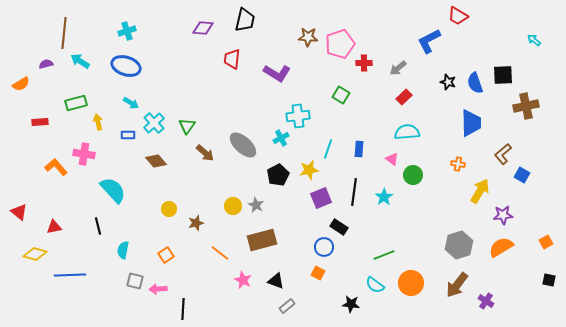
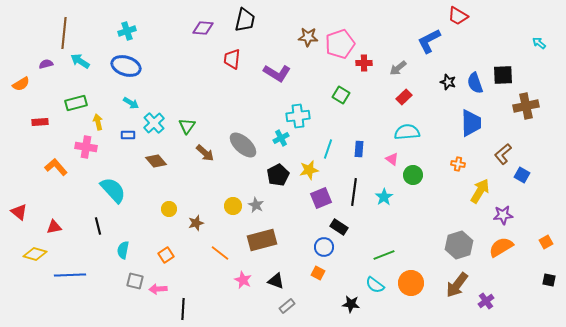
cyan arrow at (534, 40): moved 5 px right, 3 px down
pink cross at (84, 154): moved 2 px right, 7 px up
purple cross at (486, 301): rotated 21 degrees clockwise
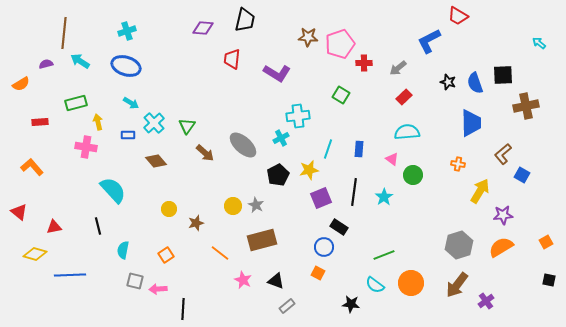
orange L-shape at (56, 167): moved 24 px left
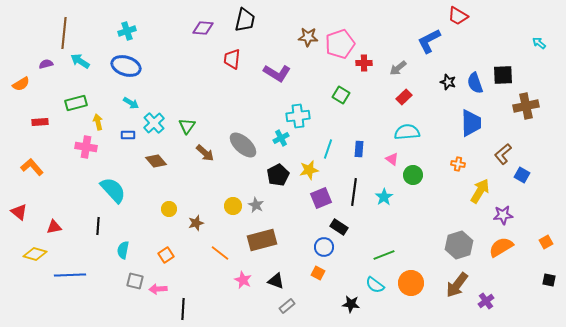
black line at (98, 226): rotated 18 degrees clockwise
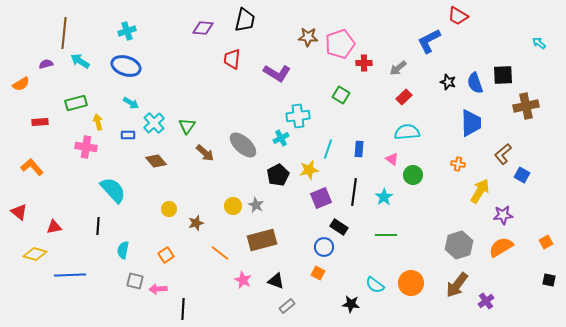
green line at (384, 255): moved 2 px right, 20 px up; rotated 20 degrees clockwise
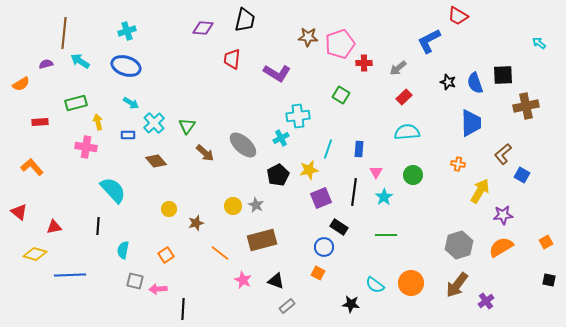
pink triangle at (392, 159): moved 16 px left, 13 px down; rotated 24 degrees clockwise
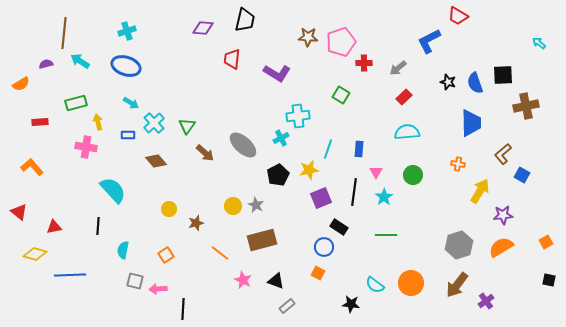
pink pentagon at (340, 44): moved 1 px right, 2 px up
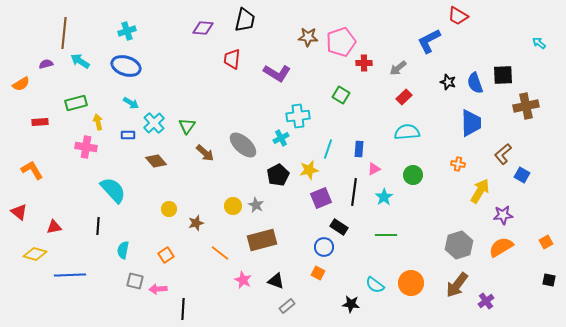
orange L-shape at (32, 167): moved 3 px down; rotated 10 degrees clockwise
pink triangle at (376, 172): moved 2 px left, 3 px up; rotated 32 degrees clockwise
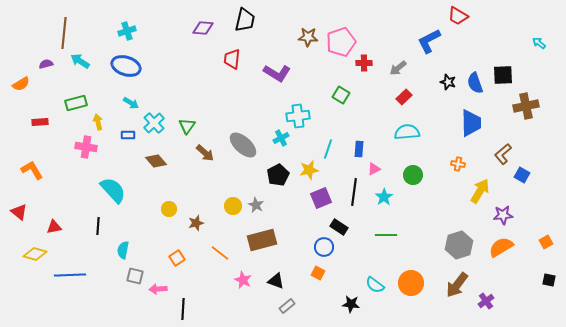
orange square at (166, 255): moved 11 px right, 3 px down
gray square at (135, 281): moved 5 px up
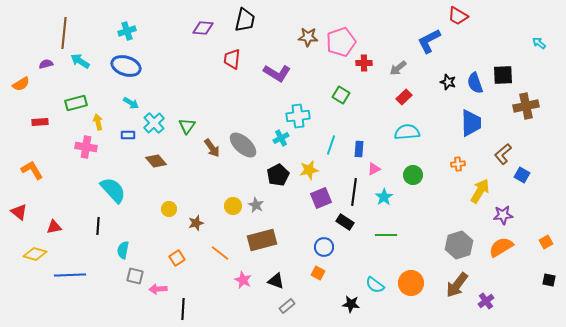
cyan line at (328, 149): moved 3 px right, 4 px up
brown arrow at (205, 153): moved 7 px right, 5 px up; rotated 12 degrees clockwise
orange cross at (458, 164): rotated 16 degrees counterclockwise
black rectangle at (339, 227): moved 6 px right, 5 px up
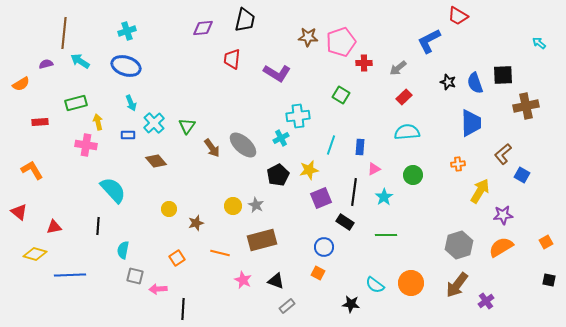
purple diamond at (203, 28): rotated 10 degrees counterclockwise
cyan arrow at (131, 103): rotated 35 degrees clockwise
pink cross at (86, 147): moved 2 px up
blue rectangle at (359, 149): moved 1 px right, 2 px up
orange line at (220, 253): rotated 24 degrees counterclockwise
